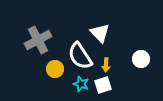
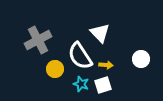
yellow arrow: rotated 88 degrees counterclockwise
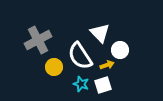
white circle: moved 21 px left, 9 px up
yellow arrow: moved 1 px right; rotated 24 degrees counterclockwise
yellow circle: moved 1 px left, 2 px up
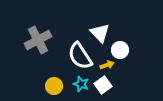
yellow circle: moved 19 px down
white square: rotated 18 degrees counterclockwise
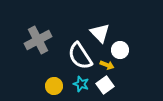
yellow arrow: rotated 40 degrees clockwise
white square: moved 2 px right
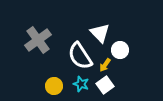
gray cross: rotated 8 degrees counterclockwise
yellow arrow: moved 2 px left; rotated 104 degrees clockwise
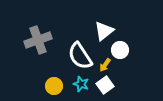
white triangle: moved 4 px right, 2 px up; rotated 35 degrees clockwise
gray cross: rotated 16 degrees clockwise
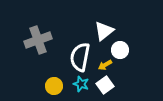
white semicircle: moved 1 px down; rotated 44 degrees clockwise
yellow arrow: rotated 24 degrees clockwise
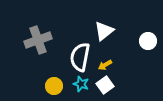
white circle: moved 28 px right, 9 px up
